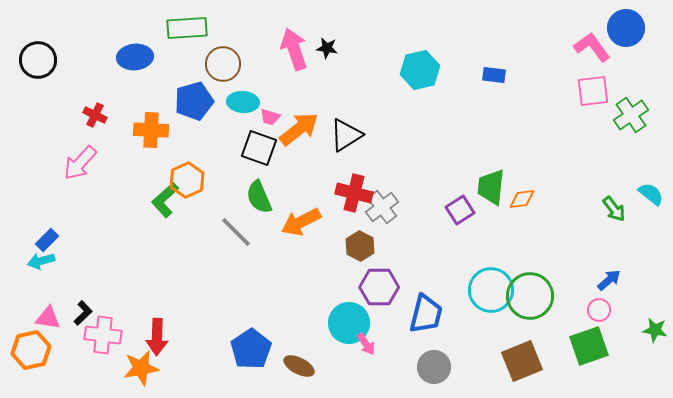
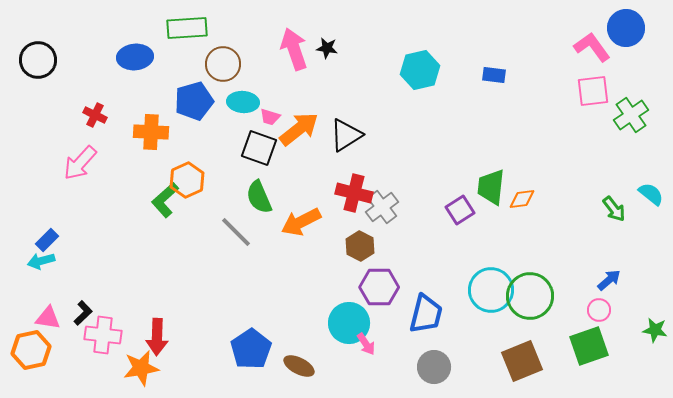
orange cross at (151, 130): moved 2 px down
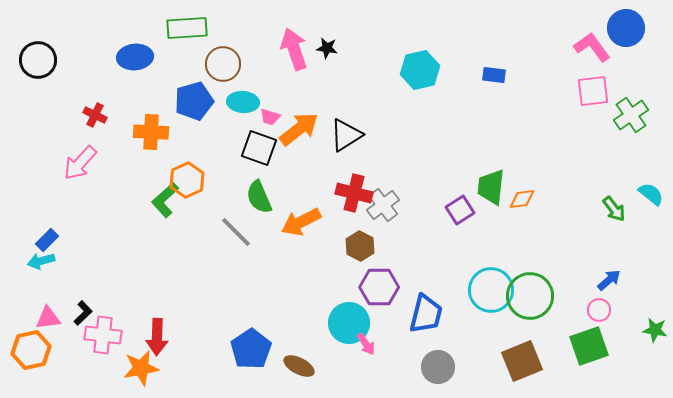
gray cross at (382, 207): moved 1 px right, 2 px up
pink triangle at (48, 318): rotated 16 degrees counterclockwise
gray circle at (434, 367): moved 4 px right
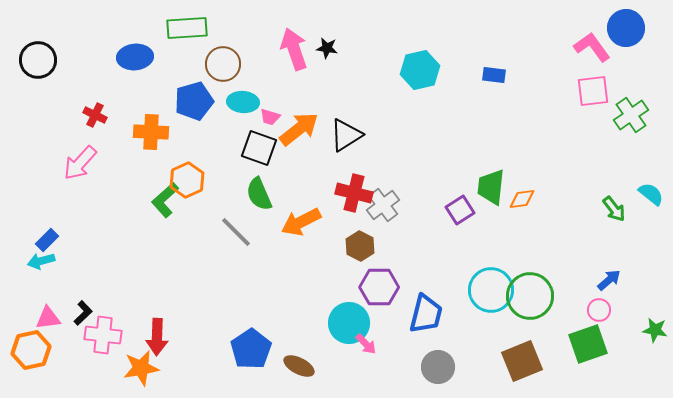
green semicircle at (259, 197): moved 3 px up
pink arrow at (366, 344): rotated 10 degrees counterclockwise
green square at (589, 346): moved 1 px left, 2 px up
